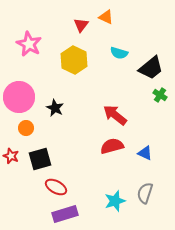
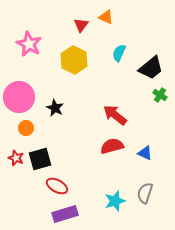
cyan semicircle: rotated 96 degrees clockwise
red star: moved 5 px right, 2 px down
red ellipse: moved 1 px right, 1 px up
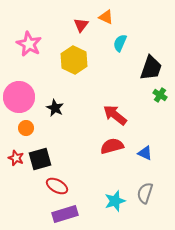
cyan semicircle: moved 1 px right, 10 px up
black trapezoid: rotated 32 degrees counterclockwise
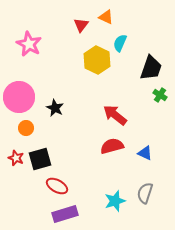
yellow hexagon: moved 23 px right
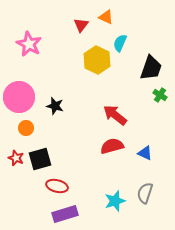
black star: moved 2 px up; rotated 12 degrees counterclockwise
red ellipse: rotated 15 degrees counterclockwise
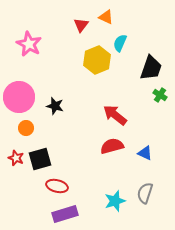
yellow hexagon: rotated 12 degrees clockwise
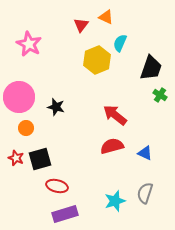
black star: moved 1 px right, 1 px down
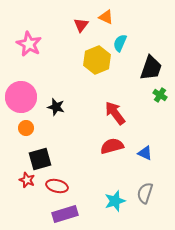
pink circle: moved 2 px right
red arrow: moved 2 px up; rotated 15 degrees clockwise
red star: moved 11 px right, 22 px down
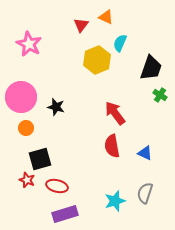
red semicircle: rotated 85 degrees counterclockwise
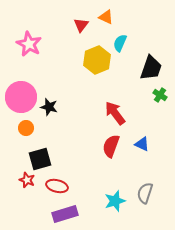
black star: moved 7 px left
red semicircle: moved 1 px left; rotated 30 degrees clockwise
blue triangle: moved 3 px left, 9 px up
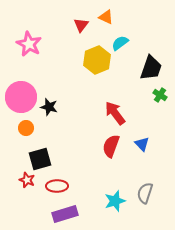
cyan semicircle: rotated 30 degrees clockwise
blue triangle: rotated 21 degrees clockwise
red ellipse: rotated 15 degrees counterclockwise
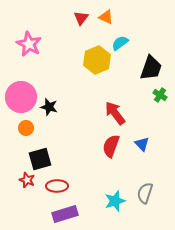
red triangle: moved 7 px up
